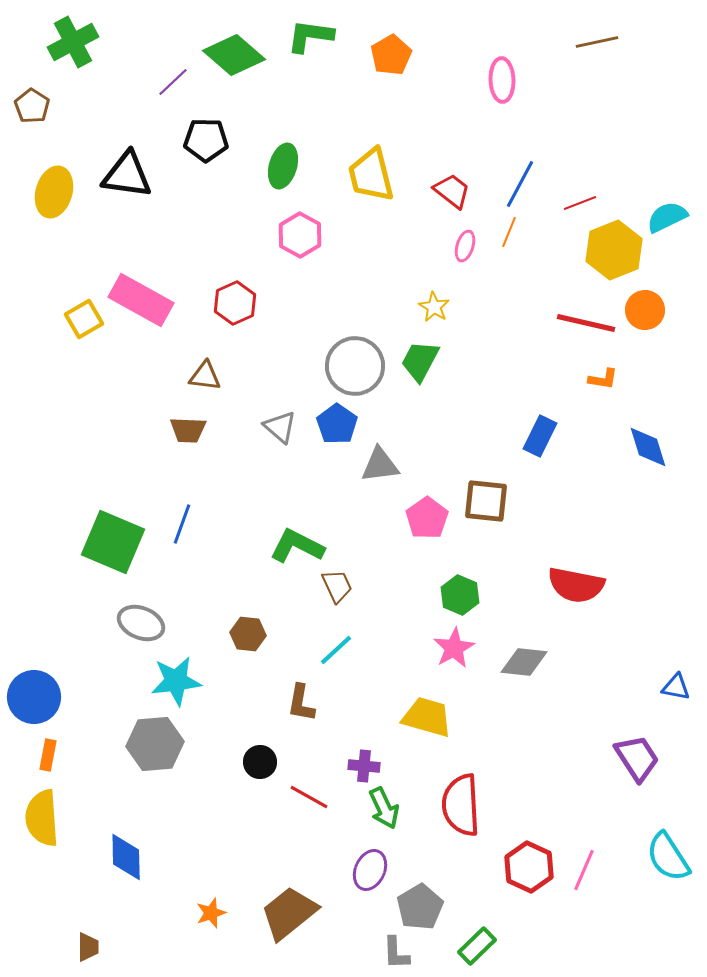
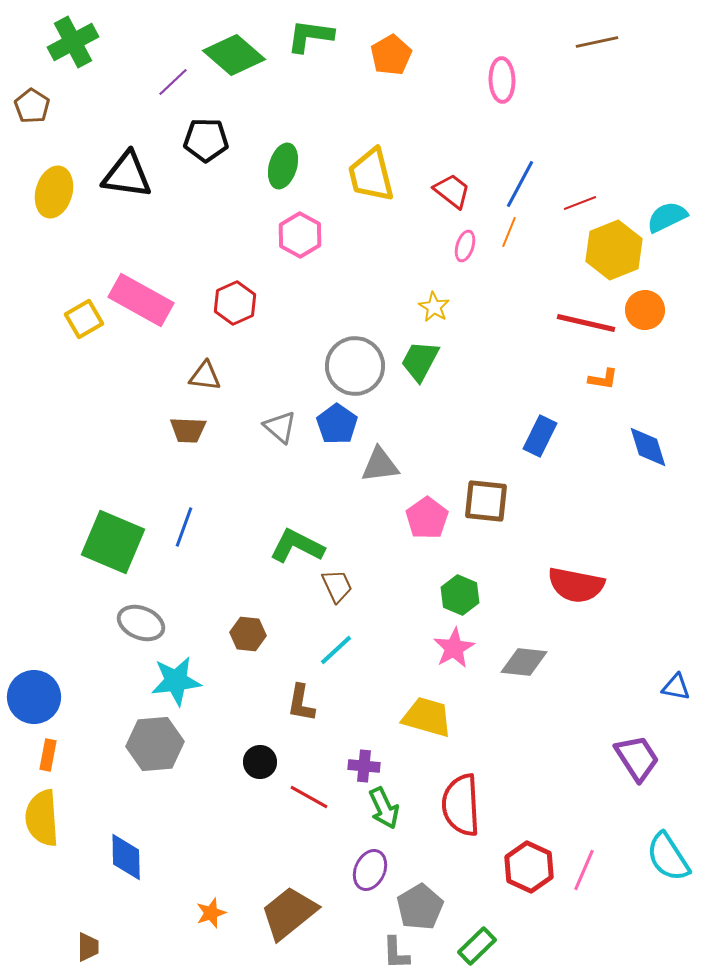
blue line at (182, 524): moved 2 px right, 3 px down
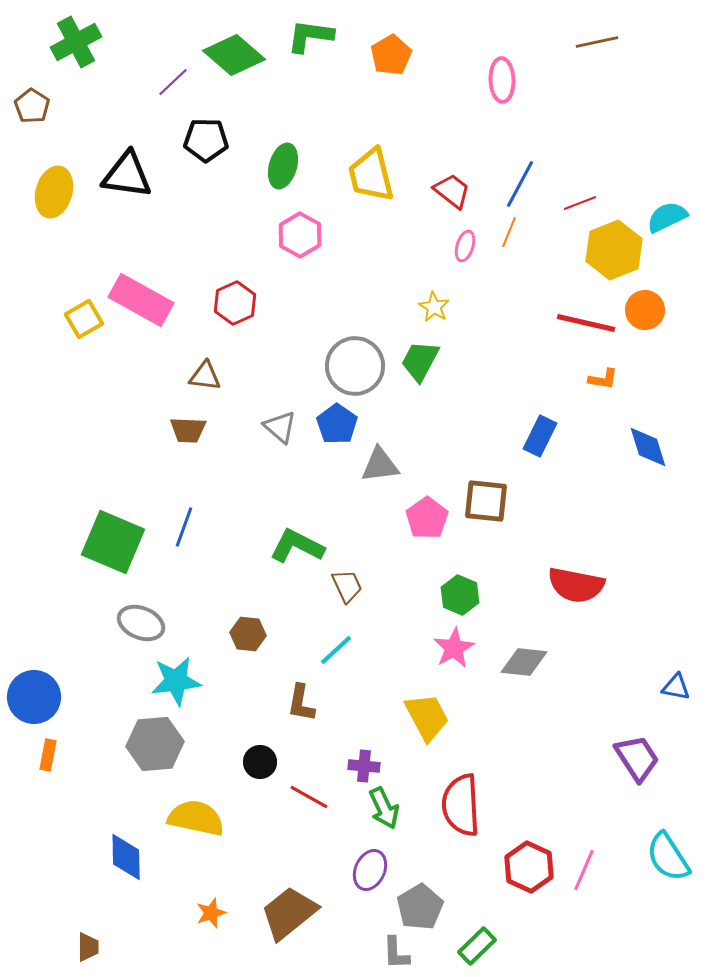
green cross at (73, 42): moved 3 px right
brown trapezoid at (337, 586): moved 10 px right
yellow trapezoid at (427, 717): rotated 46 degrees clockwise
yellow semicircle at (42, 818): moved 154 px right; rotated 106 degrees clockwise
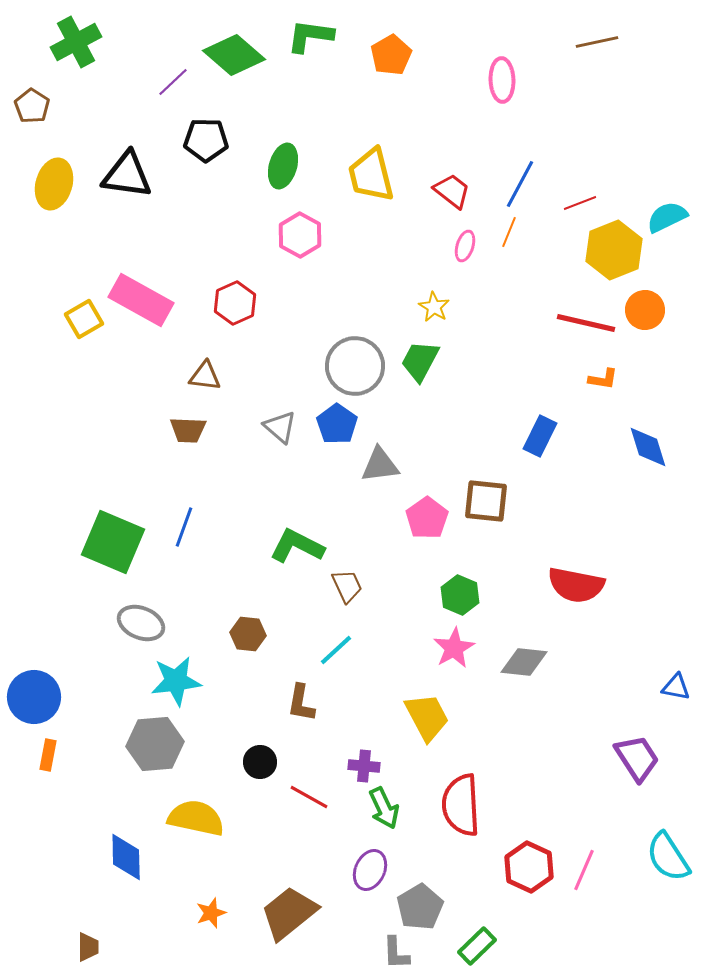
yellow ellipse at (54, 192): moved 8 px up
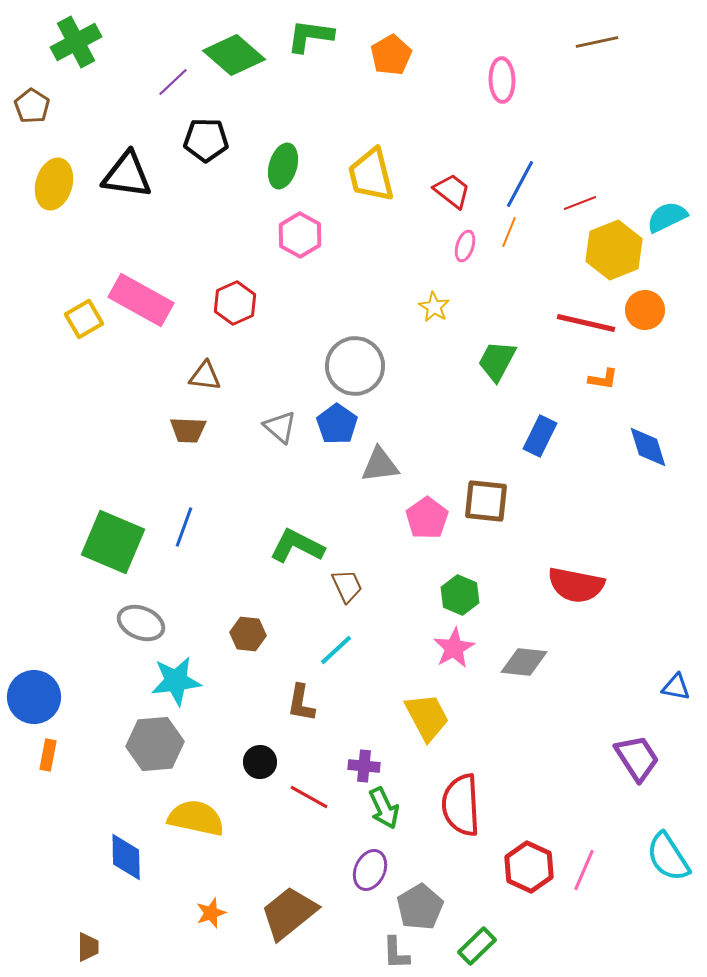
green trapezoid at (420, 361): moved 77 px right
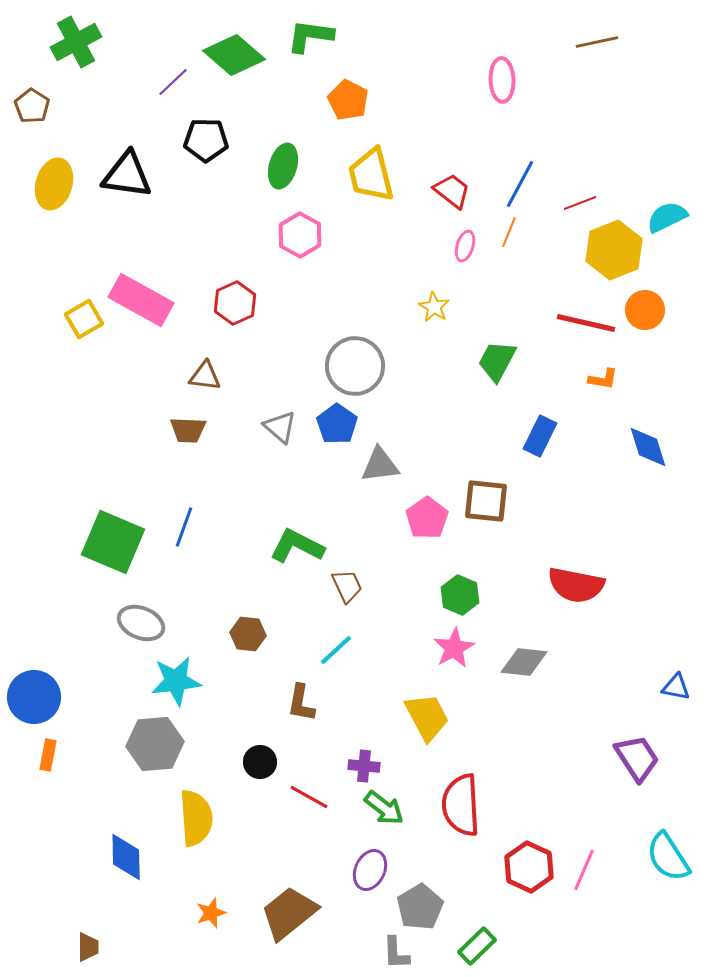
orange pentagon at (391, 55): moved 43 px left, 45 px down; rotated 15 degrees counterclockwise
green arrow at (384, 808): rotated 27 degrees counterclockwise
yellow semicircle at (196, 818): rotated 74 degrees clockwise
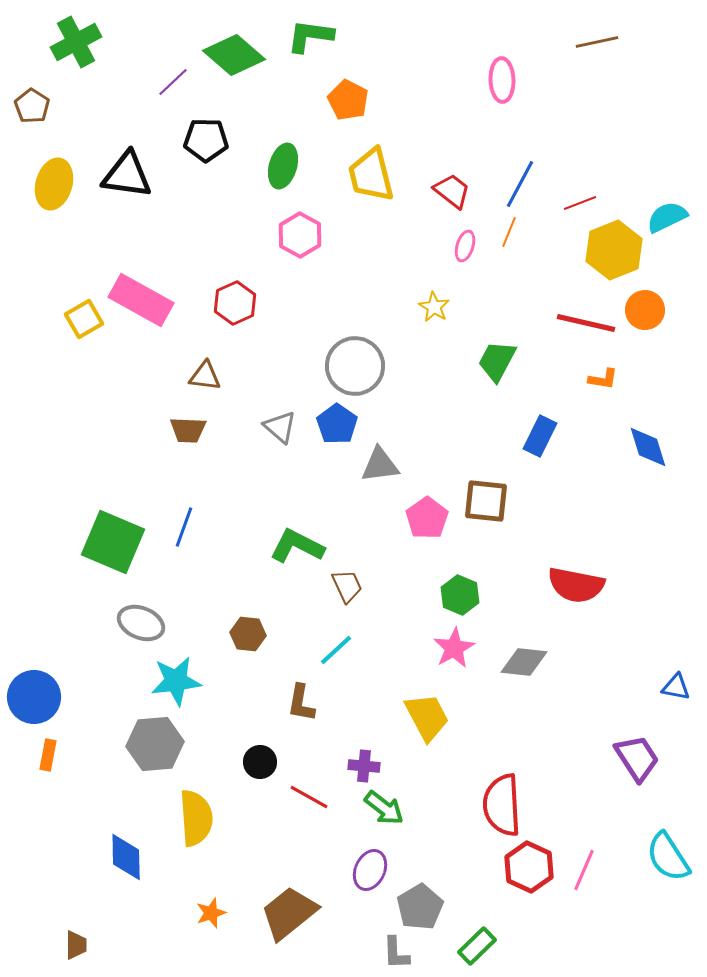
red semicircle at (461, 805): moved 41 px right
brown trapezoid at (88, 947): moved 12 px left, 2 px up
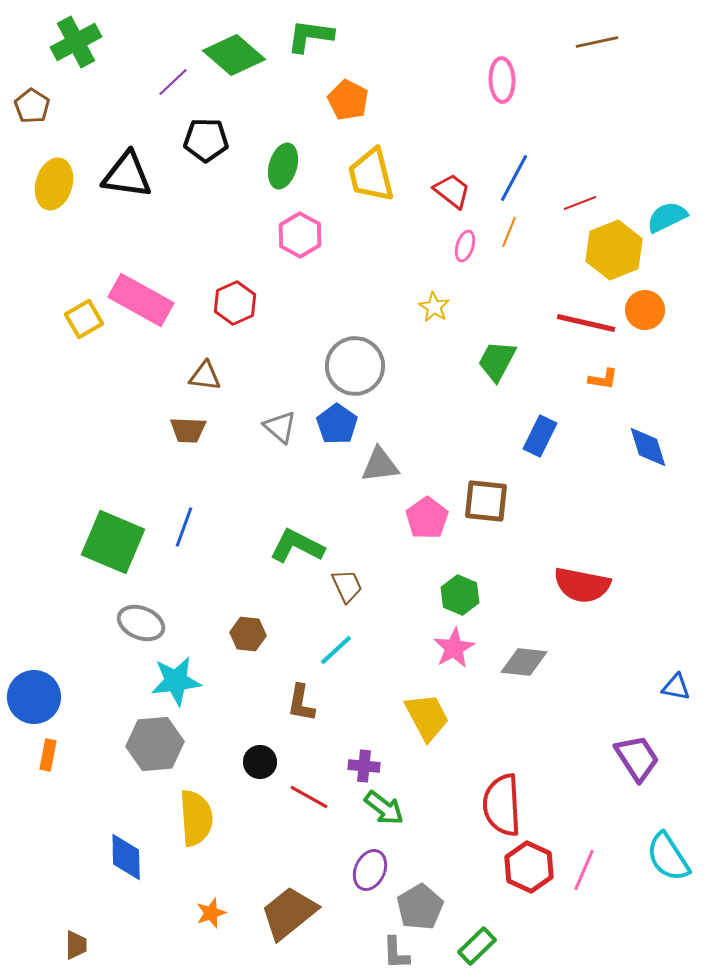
blue line at (520, 184): moved 6 px left, 6 px up
red semicircle at (576, 585): moved 6 px right
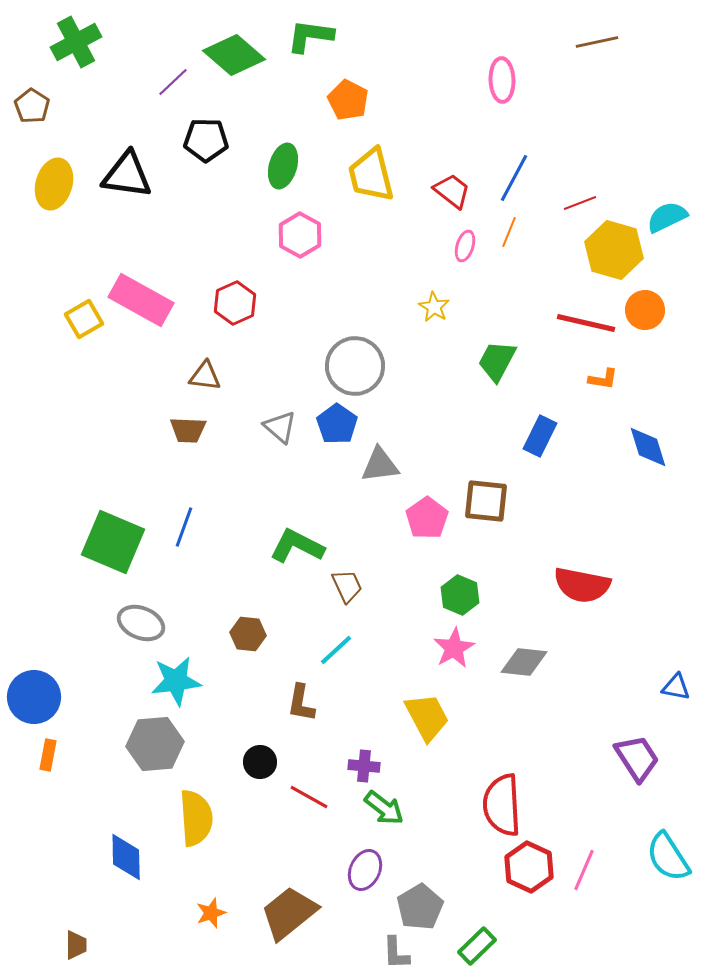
yellow hexagon at (614, 250): rotated 22 degrees counterclockwise
purple ellipse at (370, 870): moved 5 px left
